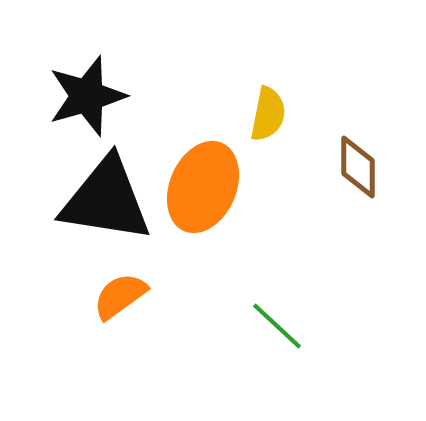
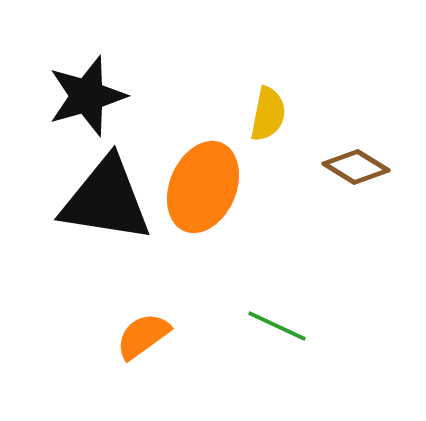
brown diamond: moved 2 px left; rotated 58 degrees counterclockwise
orange semicircle: moved 23 px right, 40 px down
green line: rotated 18 degrees counterclockwise
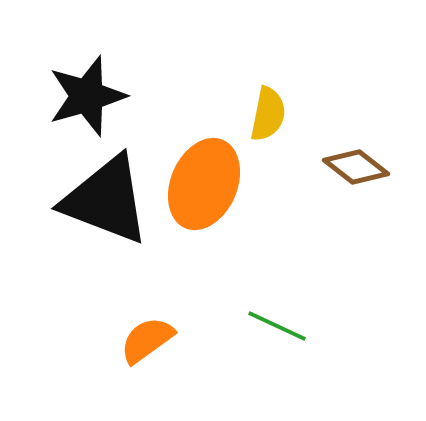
brown diamond: rotated 6 degrees clockwise
orange ellipse: moved 1 px right, 3 px up
black triangle: rotated 12 degrees clockwise
orange semicircle: moved 4 px right, 4 px down
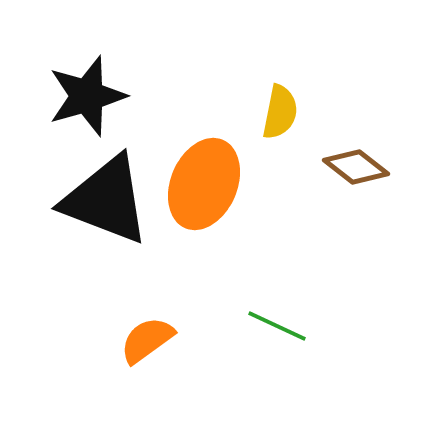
yellow semicircle: moved 12 px right, 2 px up
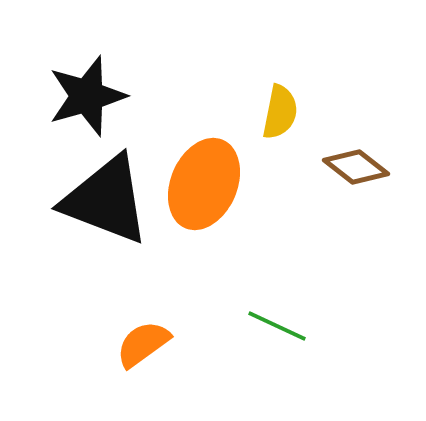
orange semicircle: moved 4 px left, 4 px down
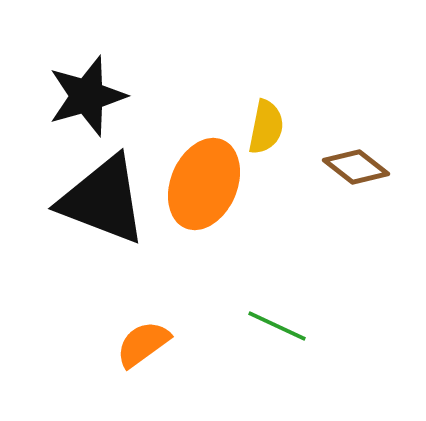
yellow semicircle: moved 14 px left, 15 px down
black triangle: moved 3 px left
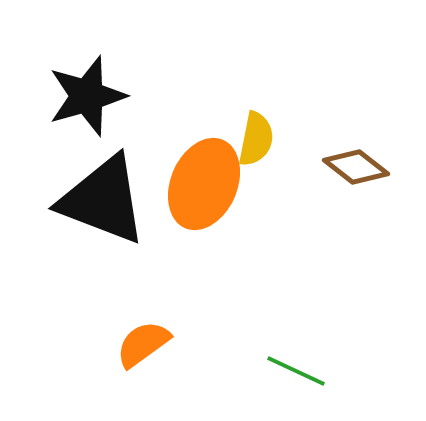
yellow semicircle: moved 10 px left, 12 px down
green line: moved 19 px right, 45 px down
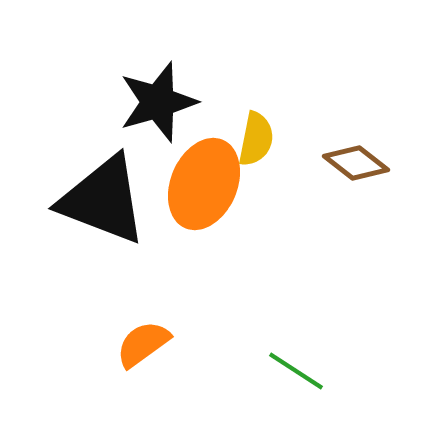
black star: moved 71 px right, 6 px down
brown diamond: moved 4 px up
green line: rotated 8 degrees clockwise
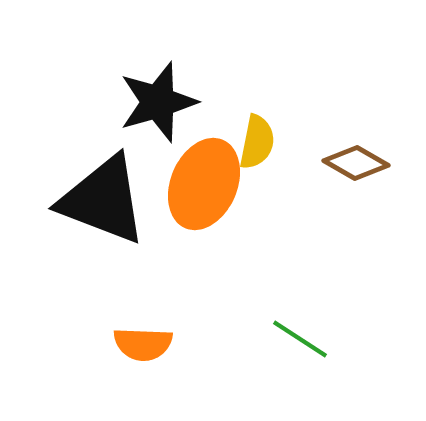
yellow semicircle: moved 1 px right, 3 px down
brown diamond: rotated 8 degrees counterclockwise
orange semicircle: rotated 142 degrees counterclockwise
green line: moved 4 px right, 32 px up
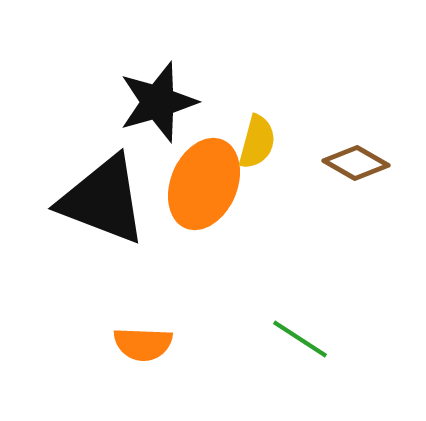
yellow semicircle: rotated 4 degrees clockwise
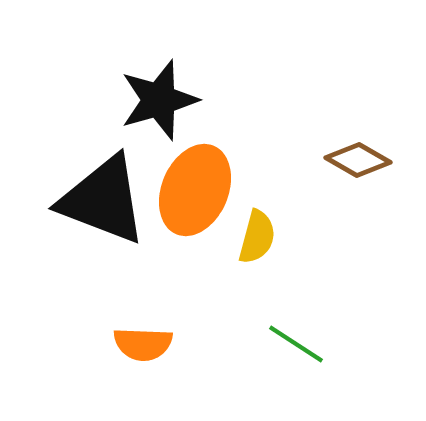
black star: moved 1 px right, 2 px up
yellow semicircle: moved 95 px down
brown diamond: moved 2 px right, 3 px up
orange ellipse: moved 9 px left, 6 px down
green line: moved 4 px left, 5 px down
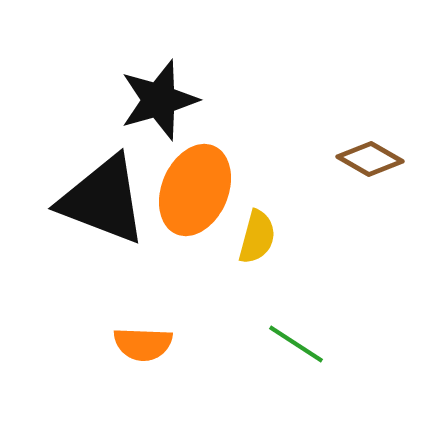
brown diamond: moved 12 px right, 1 px up
